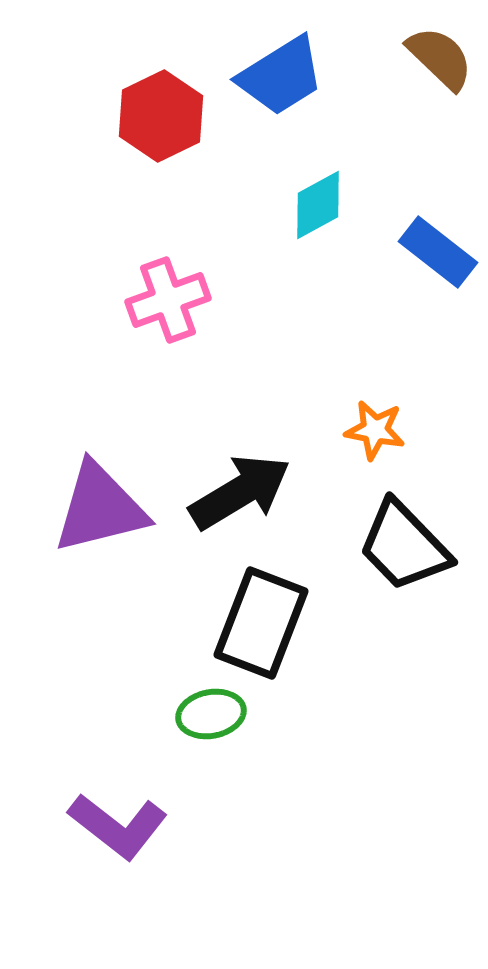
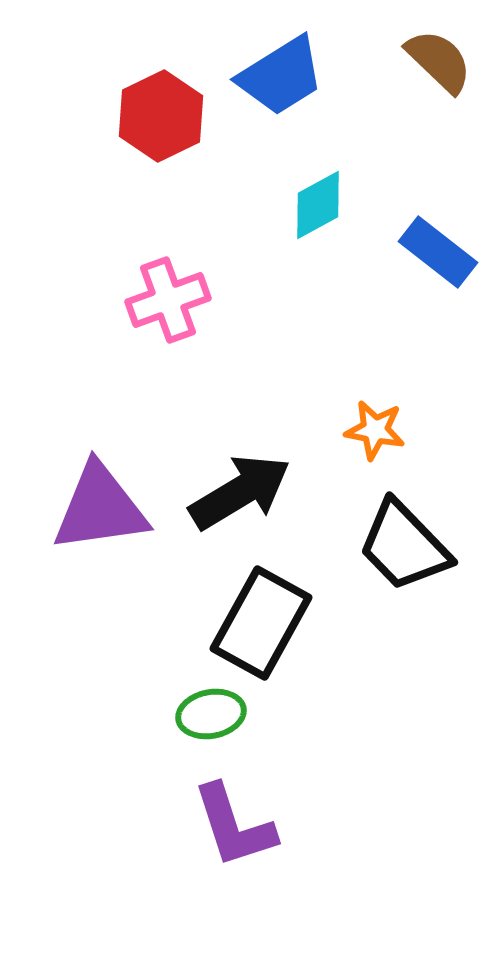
brown semicircle: moved 1 px left, 3 px down
purple triangle: rotated 6 degrees clockwise
black rectangle: rotated 8 degrees clockwise
purple L-shape: moved 116 px right; rotated 34 degrees clockwise
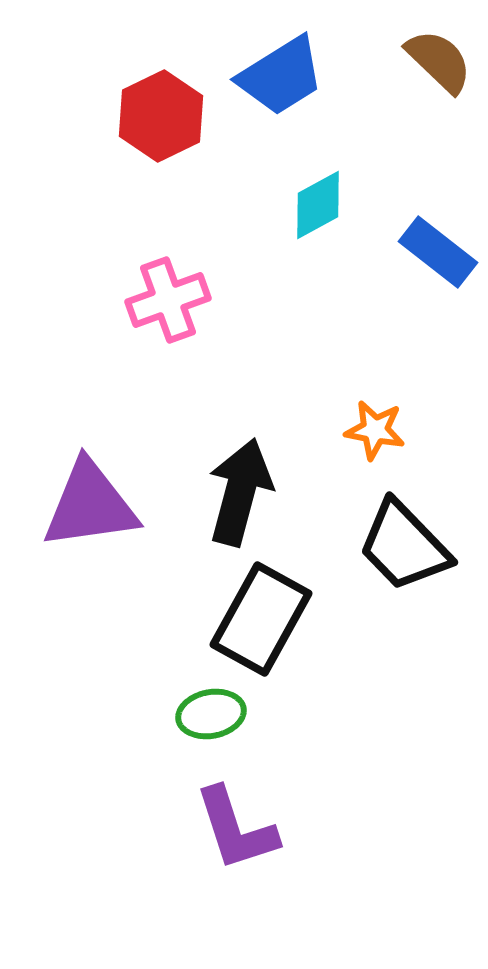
black arrow: rotated 44 degrees counterclockwise
purple triangle: moved 10 px left, 3 px up
black rectangle: moved 4 px up
purple L-shape: moved 2 px right, 3 px down
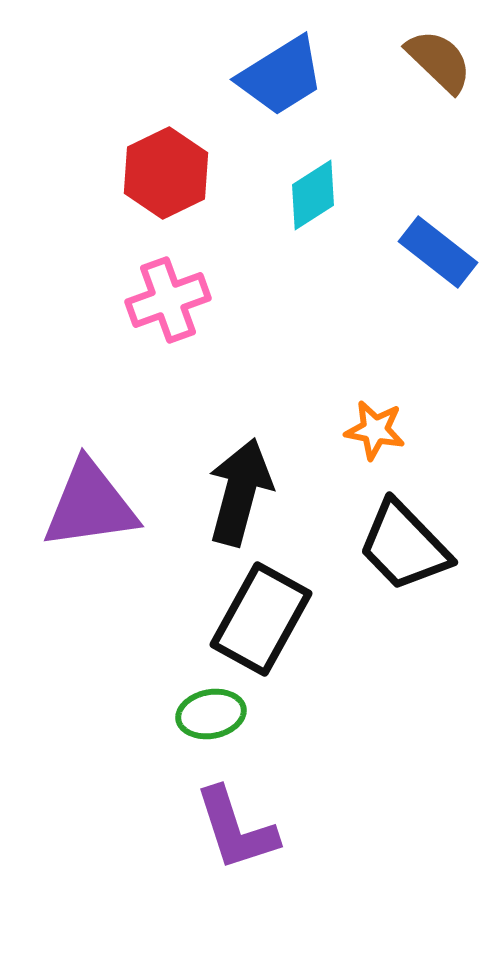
red hexagon: moved 5 px right, 57 px down
cyan diamond: moved 5 px left, 10 px up; rotated 4 degrees counterclockwise
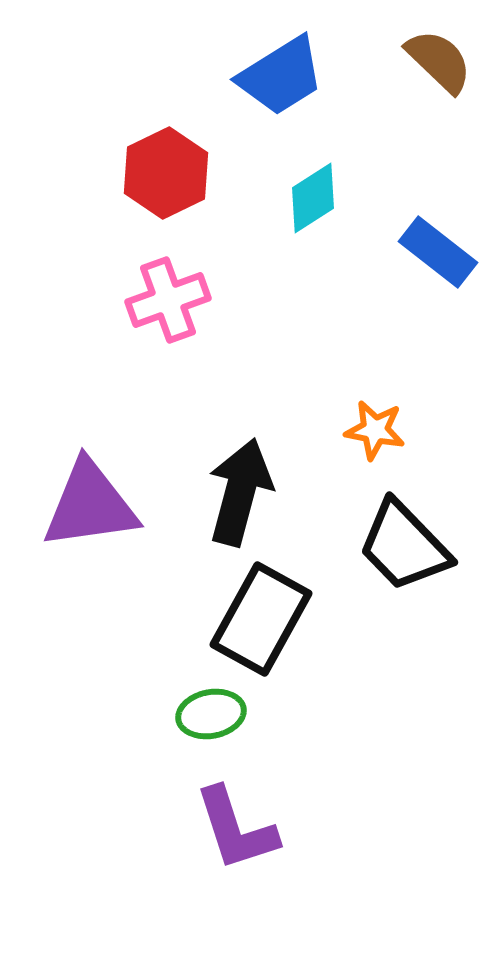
cyan diamond: moved 3 px down
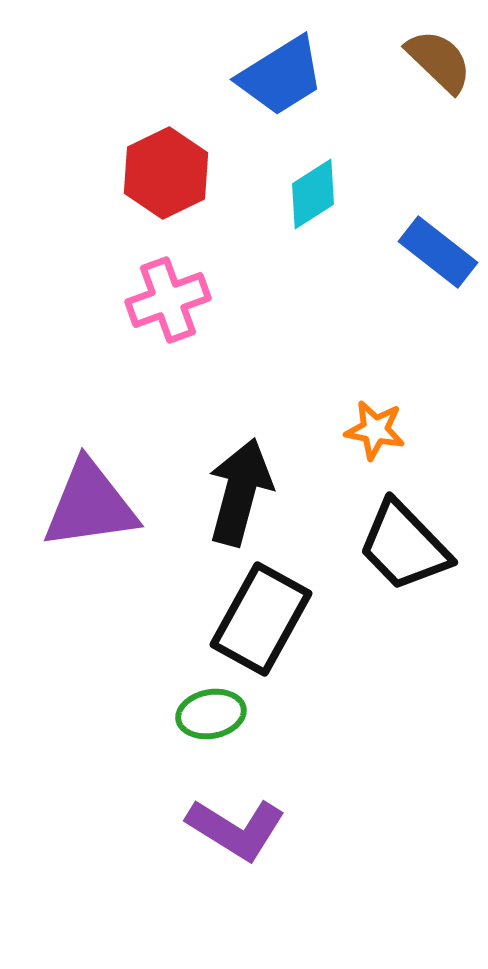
cyan diamond: moved 4 px up
purple L-shape: rotated 40 degrees counterclockwise
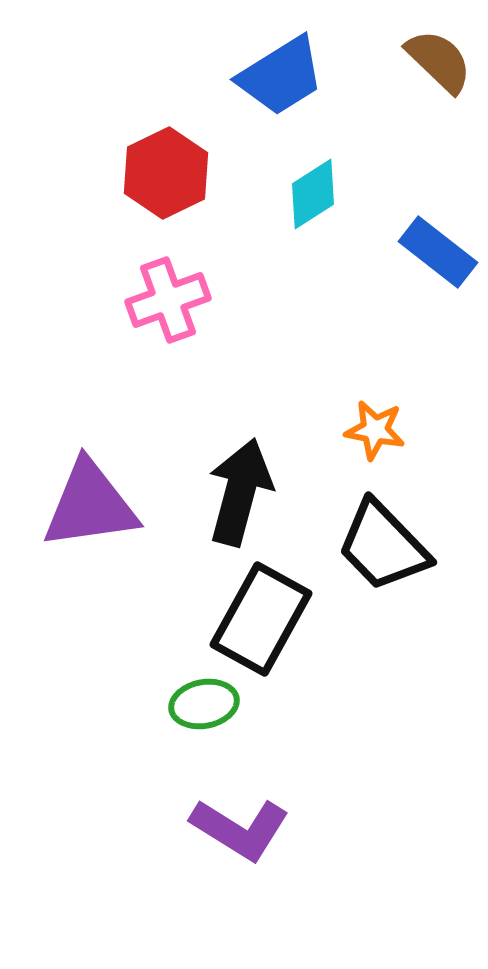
black trapezoid: moved 21 px left
green ellipse: moved 7 px left, 10 px up
purple L-shape: moved 4 px right
